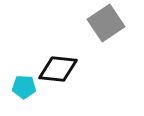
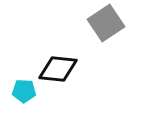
cyan pentagon: moved 4 px down
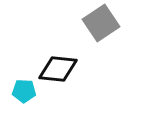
gray square: moved 5 px left
